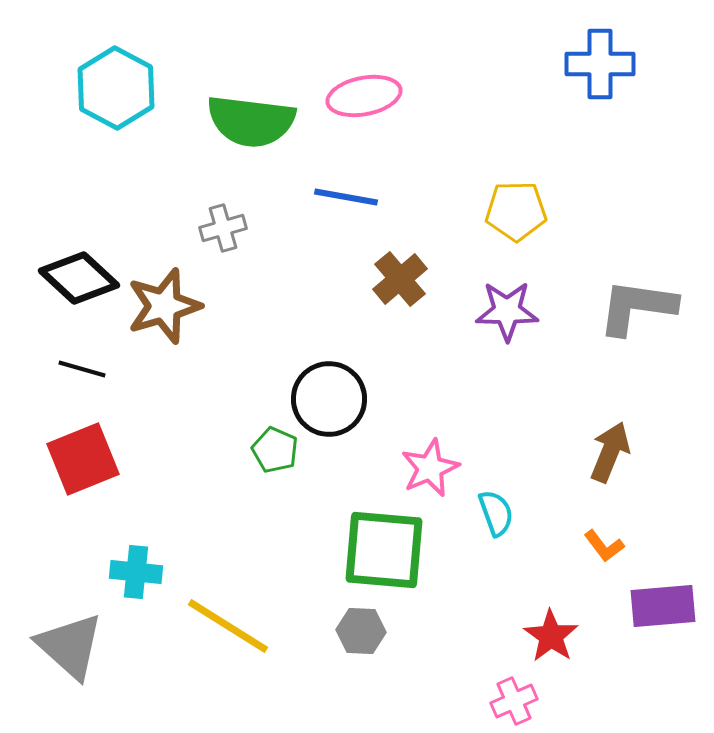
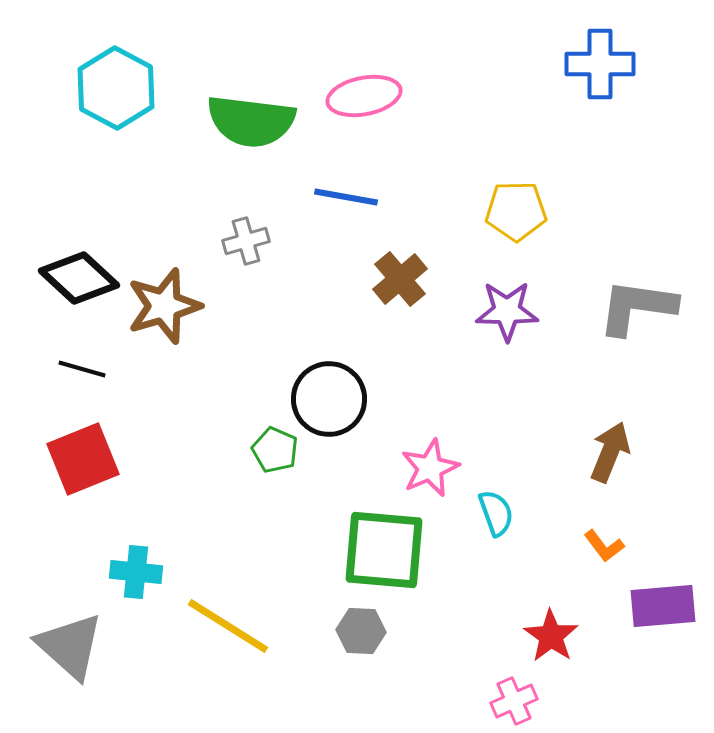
gray cross: moved 23 px right, 13 px down
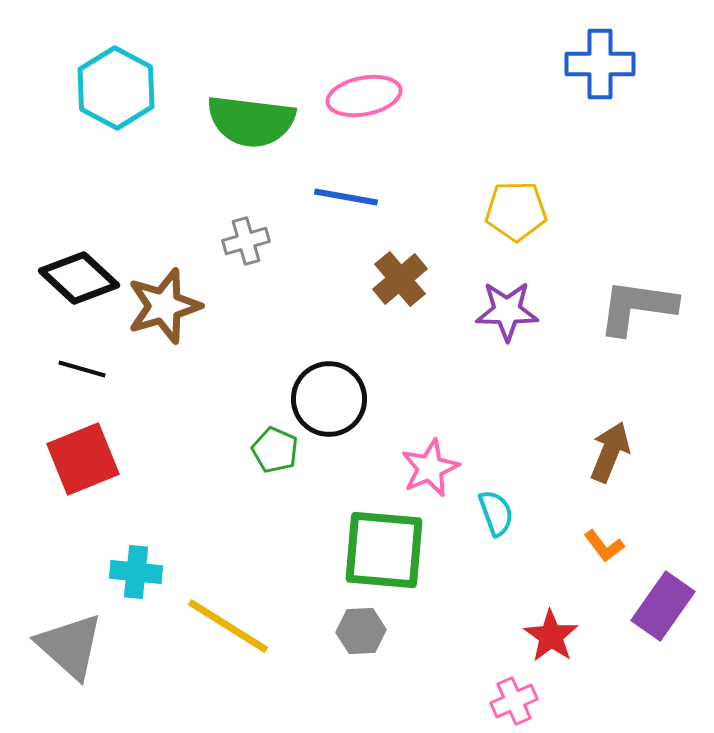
purple rectangle: rotated 50 degrees counterclockwise
gray hexagon: rotated 6 degrees counterclockwise
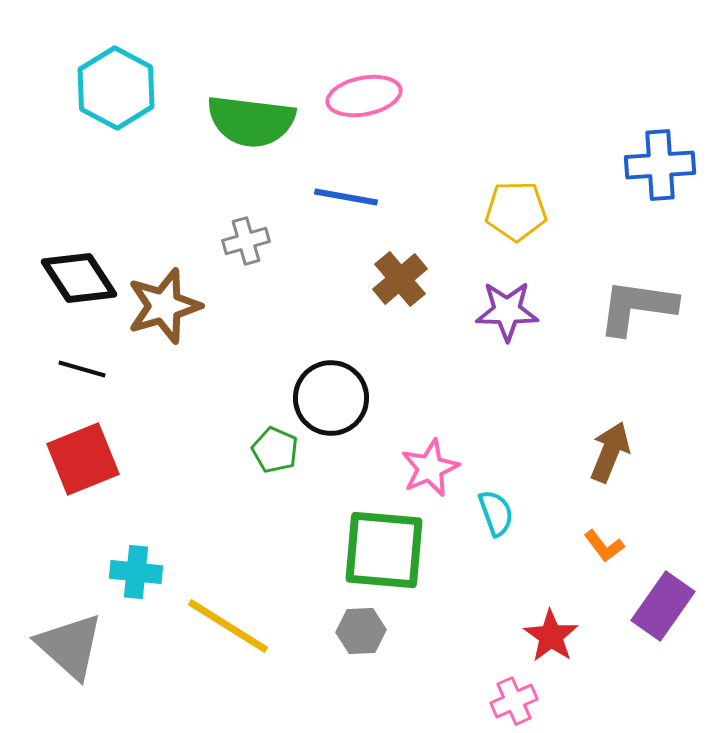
blue cross: moved 60 px right, 101 px down; rotated 4 degrees counterclockwise
black diamond: rotated 14 degrees clockwise
black circle: moved 2 px right, 1 px up
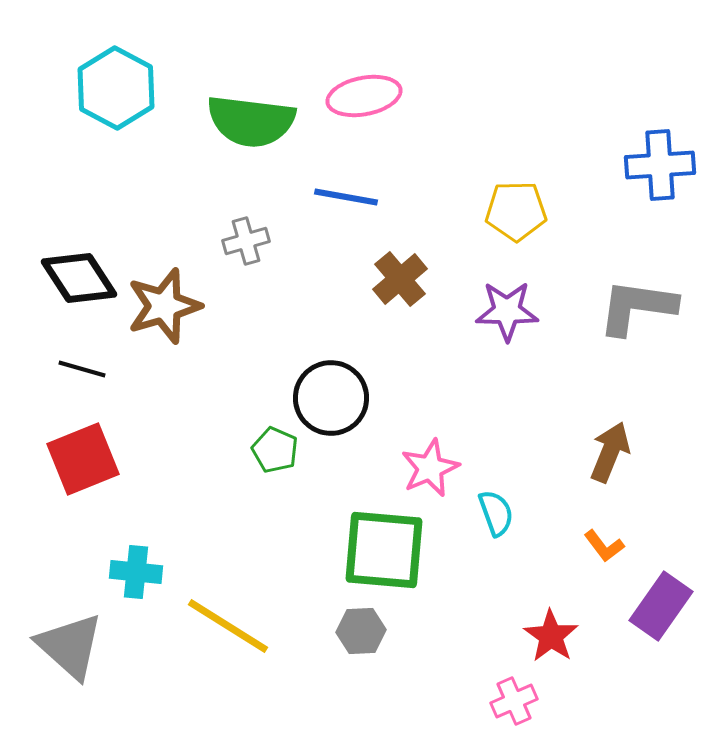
purple rectangle: moved 2 px left
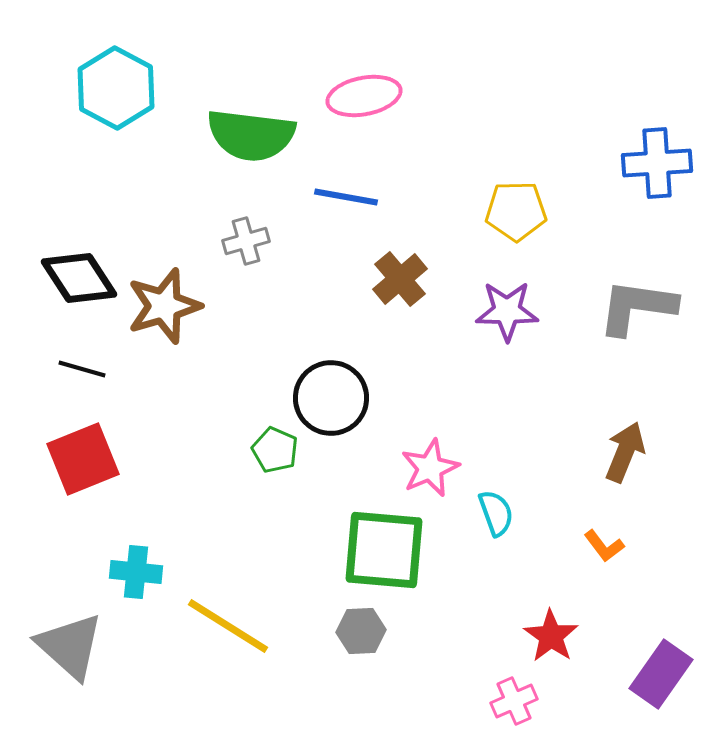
green semicircle: moved 14 px down
blue cross: moved 3 px left, 2 px up
brown arrow: moved 15 px right
purple rectangle: moved 68 px down
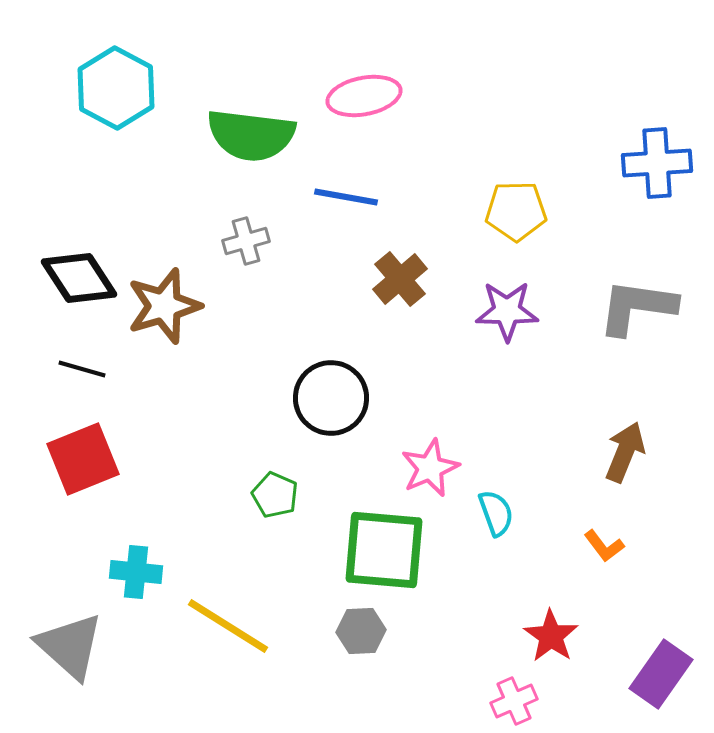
green pentagon: moved 45 px down
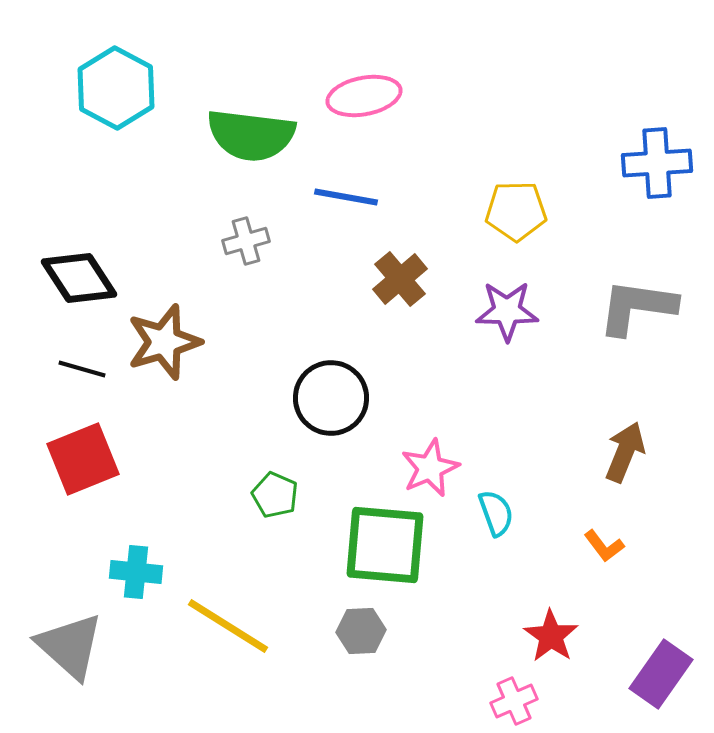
brown star: moved 36 px down
green square: moved 1 px right, 5 px up
